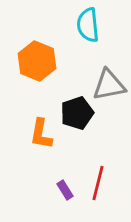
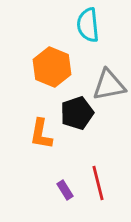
orange hexagon: moved 15 px right, 6 px down
red line: rotated 28 degrees counterclockwise
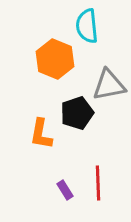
cyan semicircle: moved 1 px left, 1 px down
orange hexagon: moved 3 px right, 8 px up
red line: rotated 12 degrees clockwise
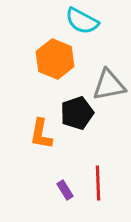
cyan semicircle: moved 5 px left, 5 px up; rotated 56 degrees counterclockwise
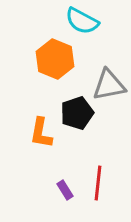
orange L-shape: moved 1 px up
red line: rotated 8 degrees clockwise
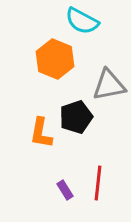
black pentagon: moved 1 px left, 4 px down
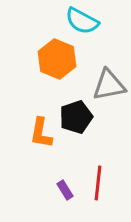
orange hexagon: moved 2 px right
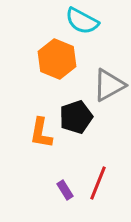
gray triangle: rotated 18 degrees counterclockwise
red line: rotated 16 degrees clockwise
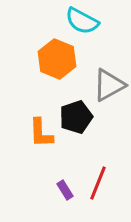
orange L-shape: rotated 12 degrees counterclockwise
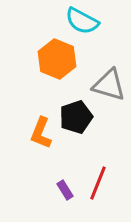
gray triangle: rotated 45 degrees clockwise
orange L-shape: rotated 24 degrees clockwise
